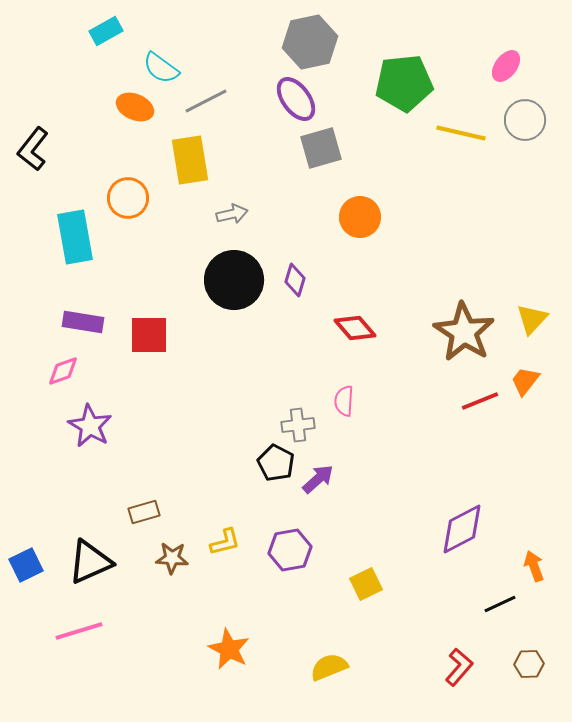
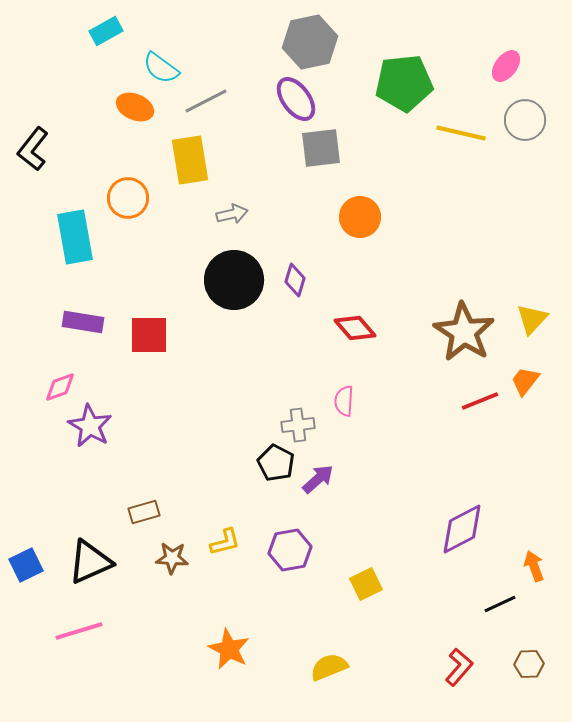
gray square at (321, 148): rotated 9 degrees clockwise
pink diamond at (63, 371): moved 3 px left, 16 px down
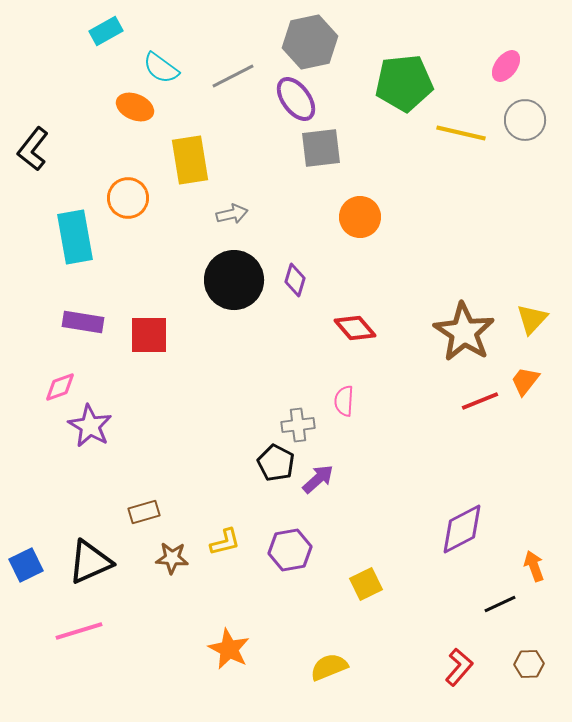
gray line at (206, 101): moved 27 px right, 25 px up
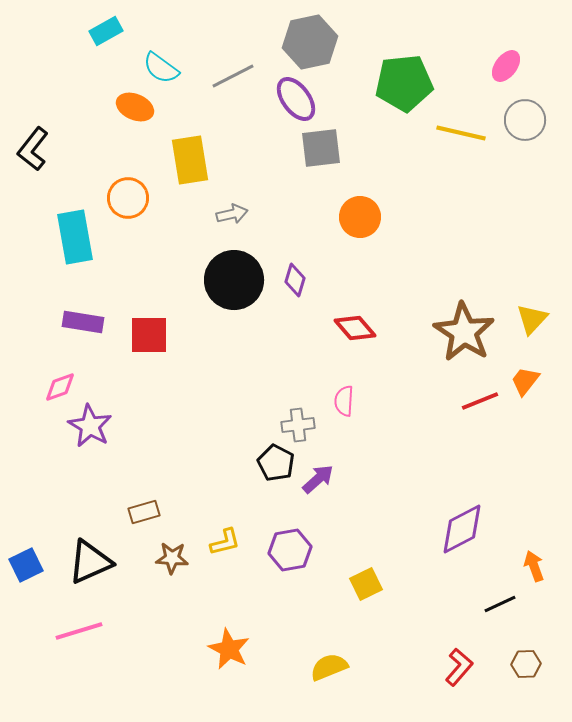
brown hexagon at (529, 664): moved 3 px left
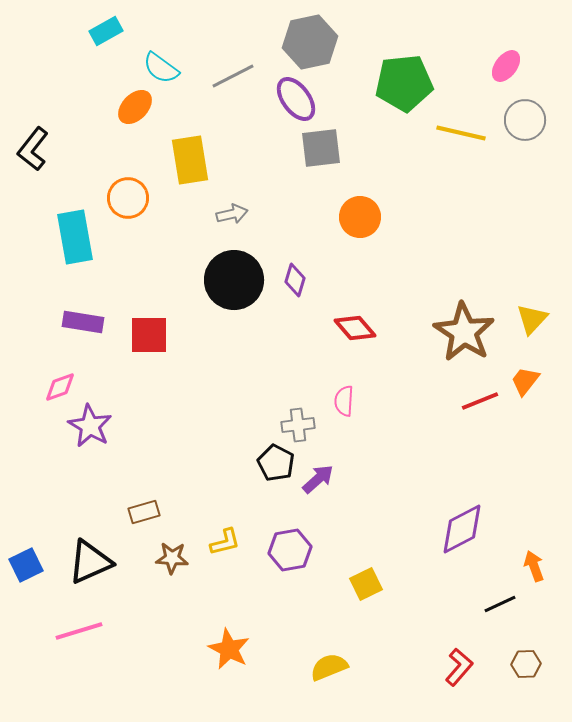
orange ellipse at (135, 107): rotated 69 degrees counterclockwise
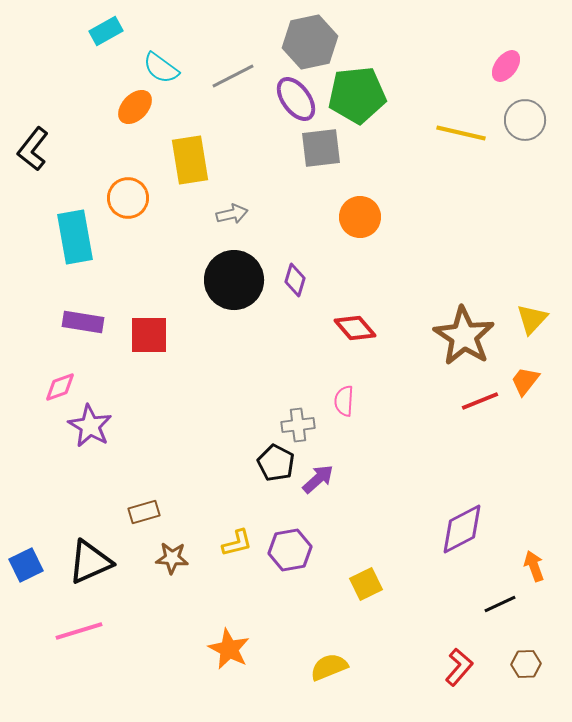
green pentagon at (404, 83): moved 47 px left, 12 px down
brown star at (464, 332): moved 4 px down
yellow L-shape at (225, 542): moved 12 px right, 1 px down
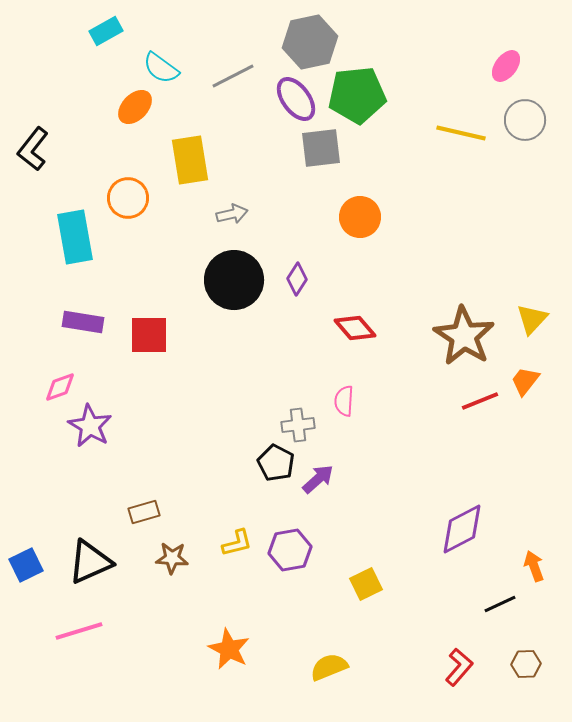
purple diamond at (295, 280): moved 2 px right, 1 px up; rotated 16 degrees clockwise
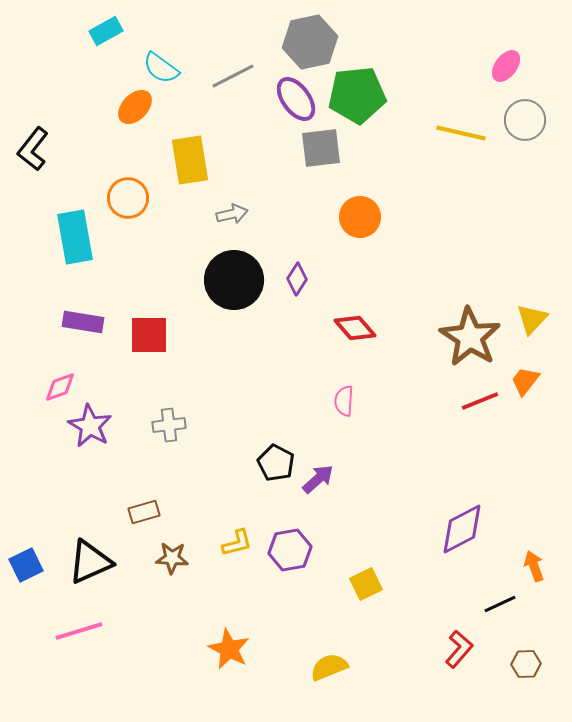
brown star at (464, 336): moved 6 px right, 1 px down
gray cross at (298, 425): moved 129 px left
red L-shape at (459, 667): moved 18 px up
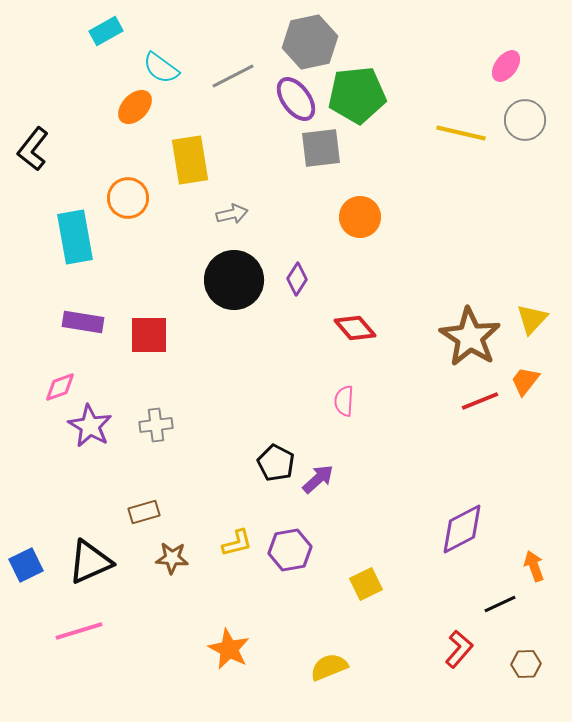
gray cross at (169, 425): moved 13 px left
